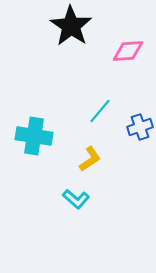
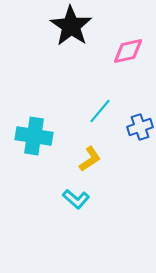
pink diamond: rotated 8 degrees counterclockwise
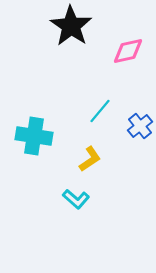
blue cross: moved 1 px up; rotated 20 degrees counterclockwise
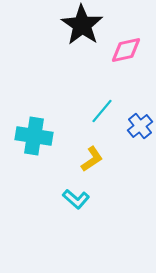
black star: moved 11 px right, 1 px up
pink diamond: moved 2 px left, 1 px up
cyan line: moved 2 px right
yellow L-shape: moved 2 px right
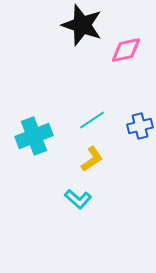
black star: rotated 15 degrees counterclockwise
cyan line: moved 10 px left, 9 px down; rotated 16 degrees clockwise
blue cross: rotated 25 degrees clockwise
cyan cross: rotated 30 degrees counterclockwise
cyan L-shape: moved 2 px right
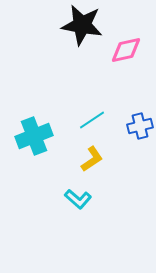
black star: rotated 9 degrees counterclockwise
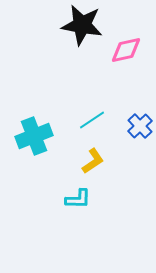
blue cross: rotated 30 degrees counterclockwise
yellow L-shape: moved 1 px right, 2 px down
cyan L-shape: rotated 40 degrees counterclockwise
